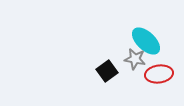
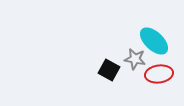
cyan ellipse: moved 8 px right
black square: moved 2 px right, 1 px up; rotated 25 degrees counterclockwise
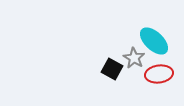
gray star: moved 1 px left, 1 px up; rotated 20 degrees clockwise
black square: moved 3 px right, 1 px up
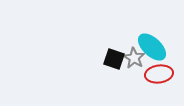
cyan ellipse: moved 2 px left, 6 px down
black square: moved 2 px right, 10 px up; rotated 10 degrees counterclockwise
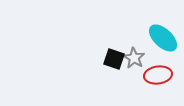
cyan ellipse: moved 11 px right, 9 px up
red ellipse: moved 1 px left, 1 px down
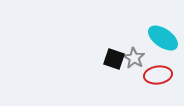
cyan ellipse: rotated 8 degrees counterclockwise
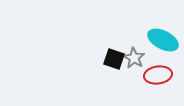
cyan ellipse: moved 2 px down; rotated 8 degrees counterclockwise
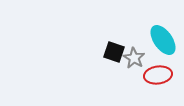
cyan ellipse: rotated 28 degrees clockwise
black square: moved 7 px up
